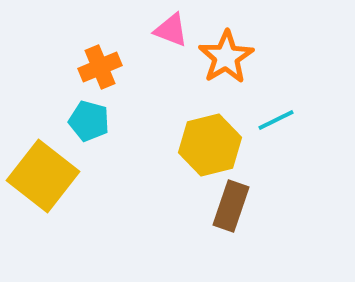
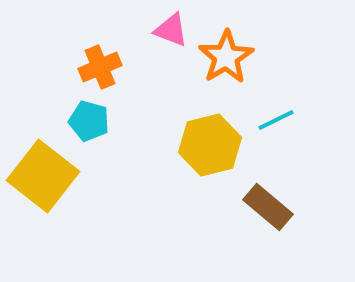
brown rectangle: moved 37 px right, 1 px down; rotated 69 degrees counterclockwise
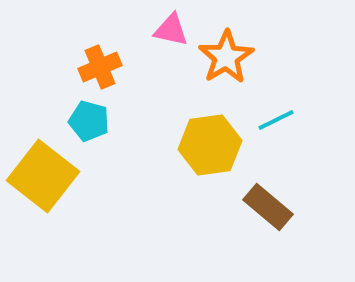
pink triangle: rotated 9 degrees counterclockwise
yellow hexagon: rotated 6 degrees clockwise
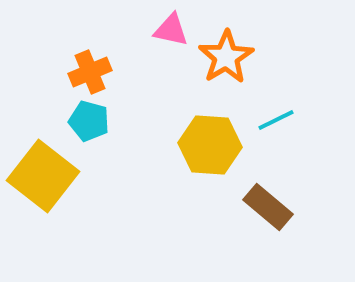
orange cross: moved 10 px left, 5 px down
yellow hexagon: rotated 12 degrees clockwise
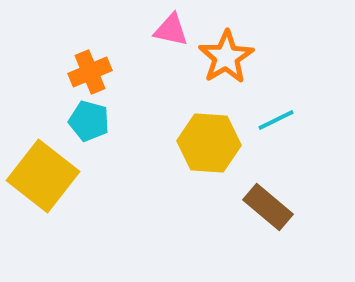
yellow hexagon: moved 1 px left, 2 px up
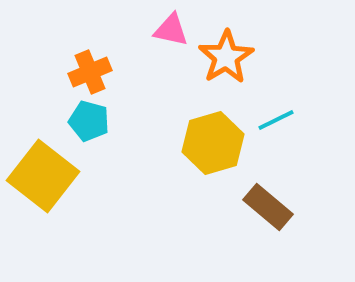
yellow hexagon: moved 4 px right; rotated 20 degrees counterclockwise
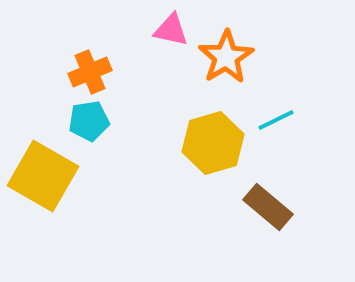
cyan pentagon: rotated 24 degrees counterclockwise
yellow square: rotated 8 degrees counterclockwise
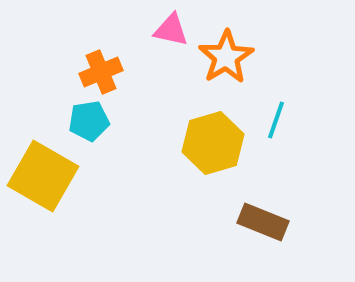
orange cross: moved 11 px right
cyan line: rotated 45 degrees counterclockwise
brown rectangle: moved 5 px left, 15 px down; rotated 18 degrees counterclockwise
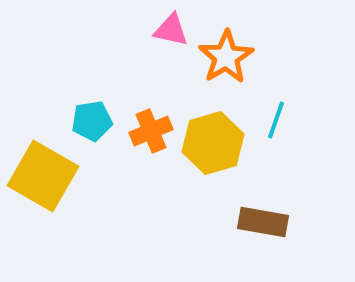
orange cross: moved 50 px right, 59 px down
cyan pentagon: moved 3 px right
brown rectangle: rotated 12 degrees counterclockwise
